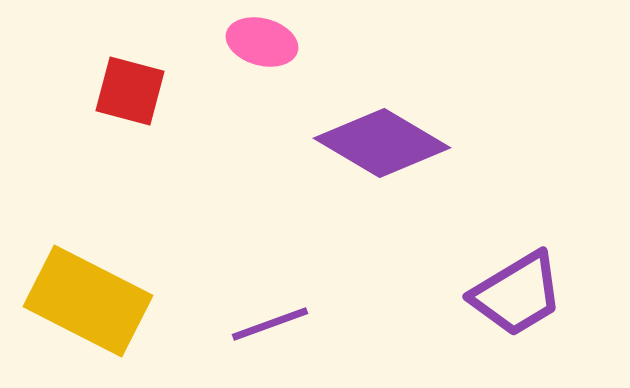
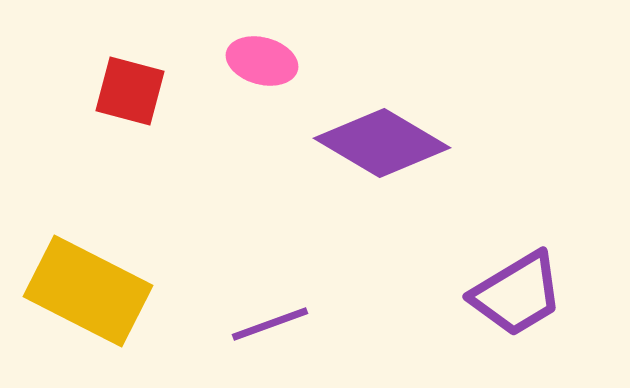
pink ellipse: moved 19 px down
yellow rectangle: moved 10 px up
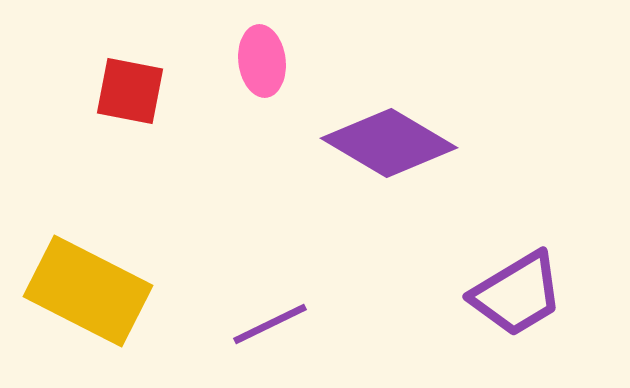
pink ellipse: rotated 68 degrees clockwise
red square: rotated 4 degrees counterclockwise
purple diamond: moved 7 px right
purple line: rotated 6 degrees counterclockwise
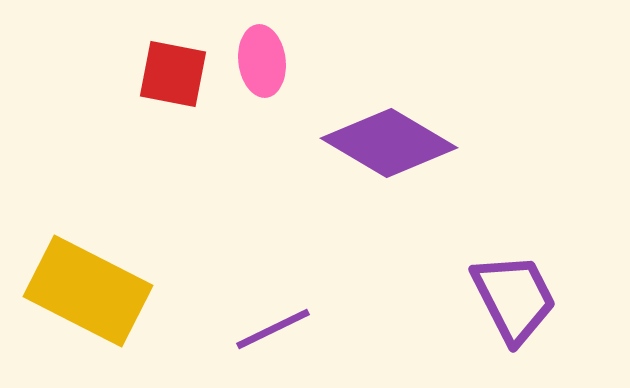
red square: moved 43 px right, 17 px up
purple trapezoid: moved 3 px left, 4 px down; rotated 86 degrees counterclockwise
purple line: moved 3 px right, 5 px down
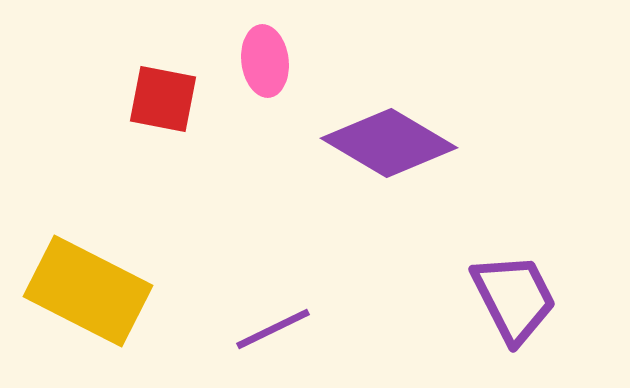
pink ellipse: moved 3 px right
red square: moved 10 px left, 25 px down
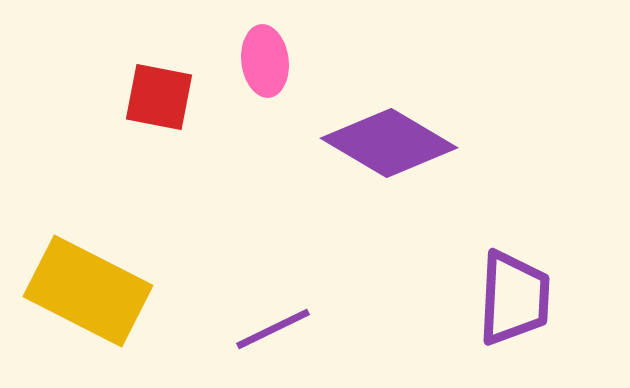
red square: moved 4 px left, 2 px up
purple trapezoid: rotated 30 degrees clockwise
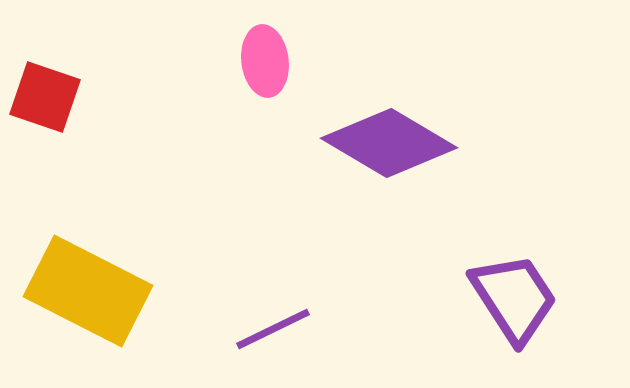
red square: moved 114 px left; rotated 8 degrees clockwise
purple trapezoid: rotated 36 degrees counterclockwise
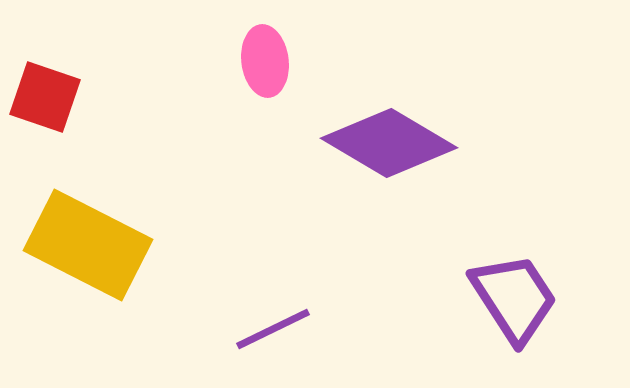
yellow rectangle: moved 46 px up
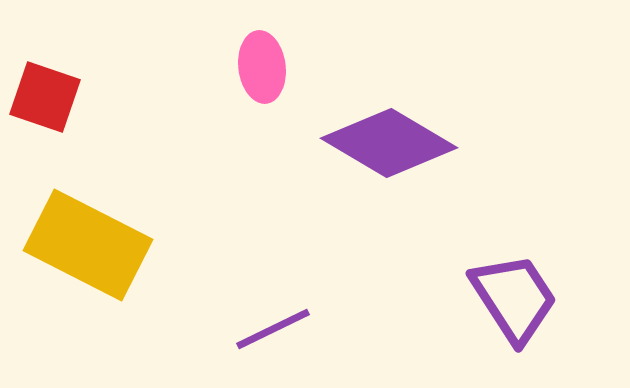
pink ellipse: moved 3 px left, 6 px down
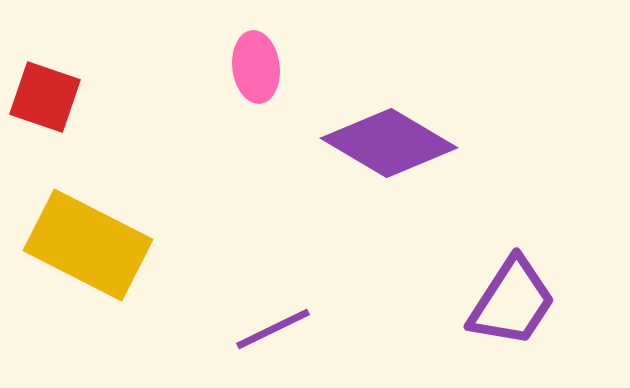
pink ellipse: moved 6 px left
purple trapezoid: moved 2 px left, 4 px down; rotated 66 degrees clockwise
